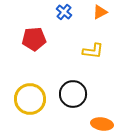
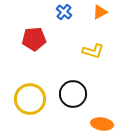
yellow L-shape: rotated 10 degrees clockwise
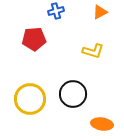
blue cross: moved 8 px left, 1 px up; rotated 35 degrees clockwise
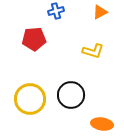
black circle: moved 2 px left, 1 px down
